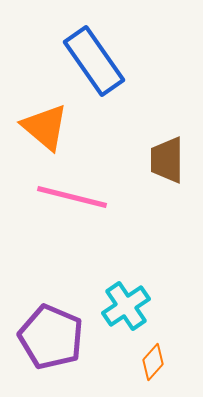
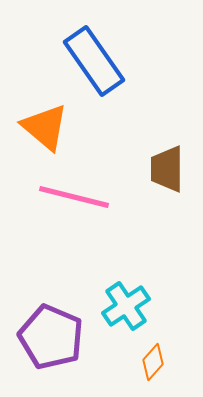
brown trapezoid: moved 9 px down
pink line: moved 2 px right
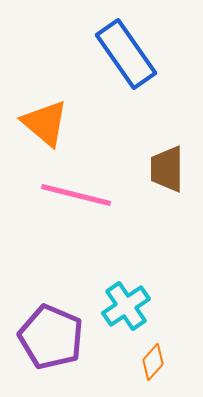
blue rectangle: moved 32 px right, 7 px up
orange triangle: moved 4 px up
pink line: moved 2 px right, 2 px up
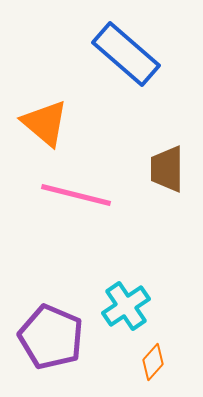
blue rectangle: rotated 14 degrees counterclockwise
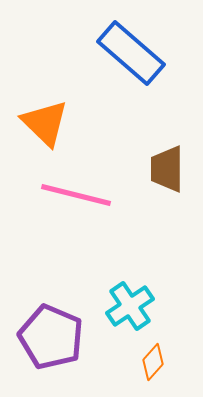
blue rectangle: moved 5 px right, 1 px up
orange triangle: rotated 4 degrees clockwise
cyan cross: moved 4 px right
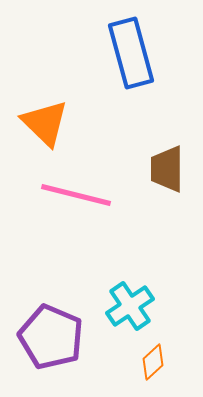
blue rectangle: rotated 34 degrees clockwise
orange diamond: rotated 6 degrees clockwise
